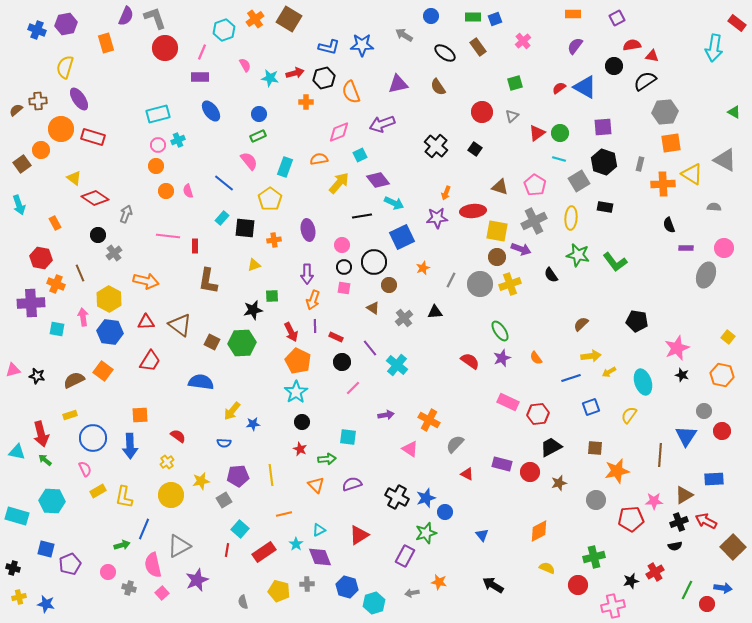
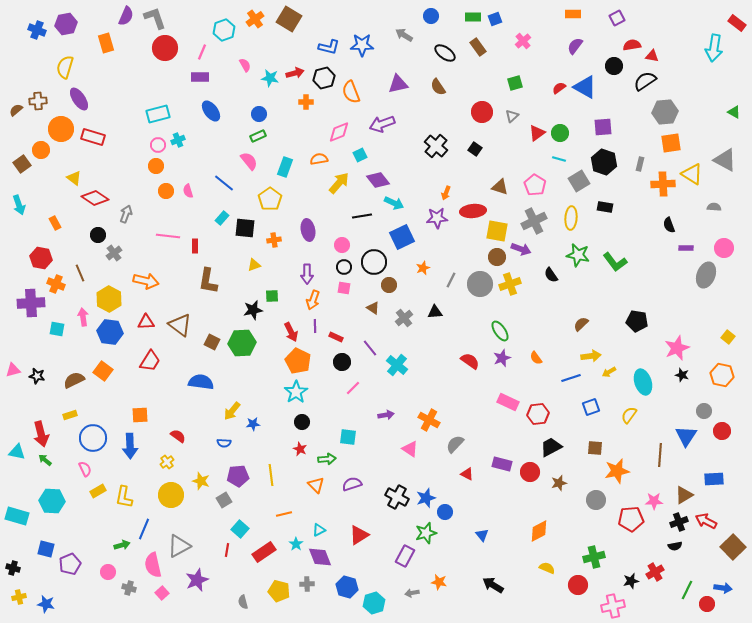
yellow star at (201, 481): rotated 30 degrees clockwise
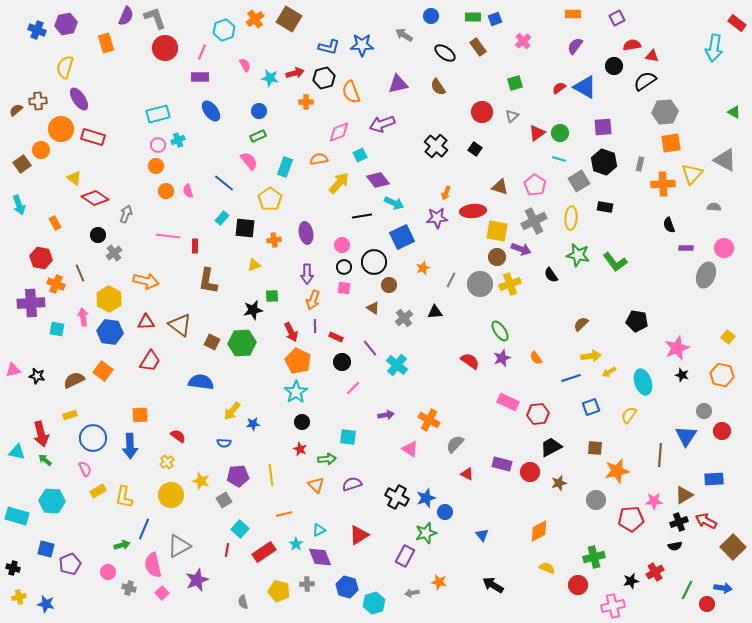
blue circle at (259, 114): moved 3 px up
yellow triangle at (692, 174): rotated 40 degrees clockwise
purple ellipse at (308, 230): moved 2 px left, 3 px down
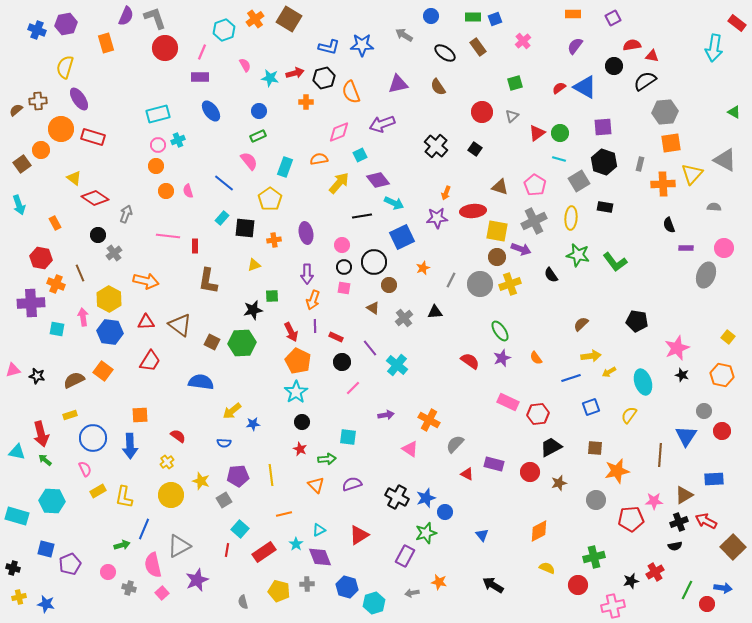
purple square at (617, 18): moved 4 px left
yellow arrow at (232, 411): rotated 12 degrees clockwise
purple rectangle at (502, 464): moved 8 px left
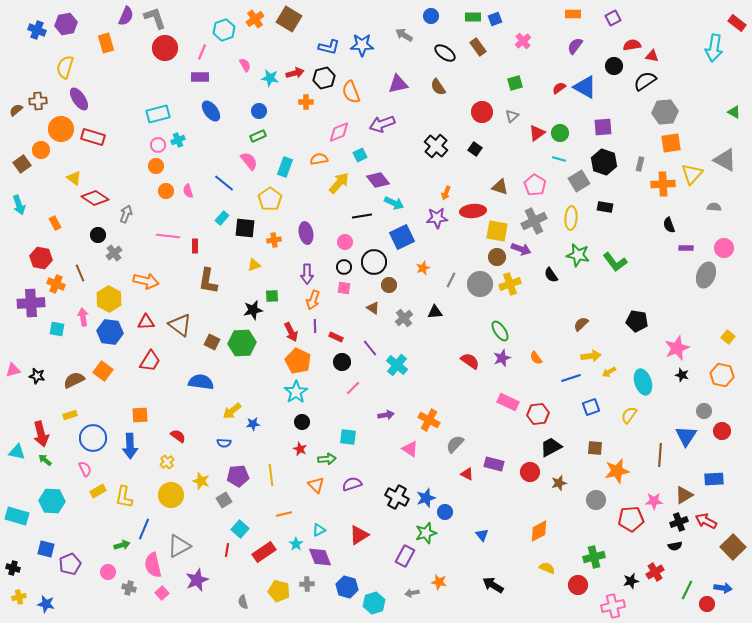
pink circle at (342, 245): moved 3 px right, 3 px up
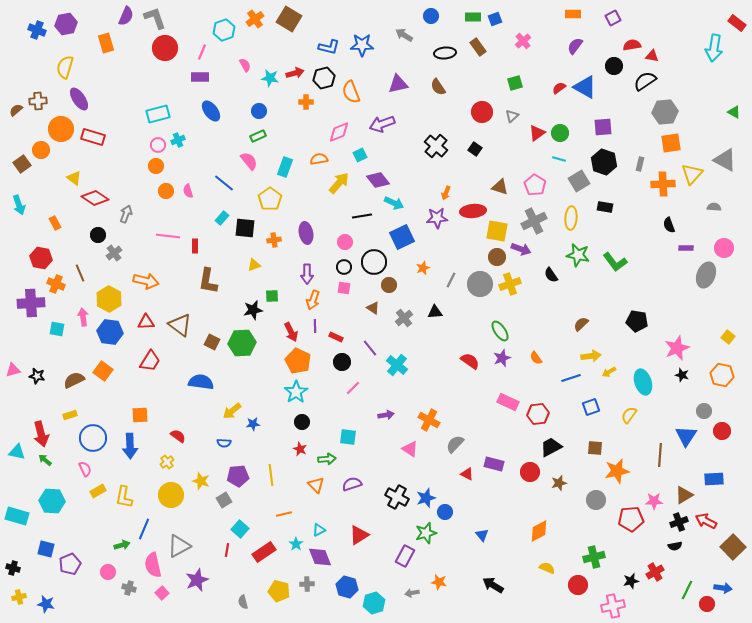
black ellipse at (445, 53): rotated 40 degrees counterclockwise
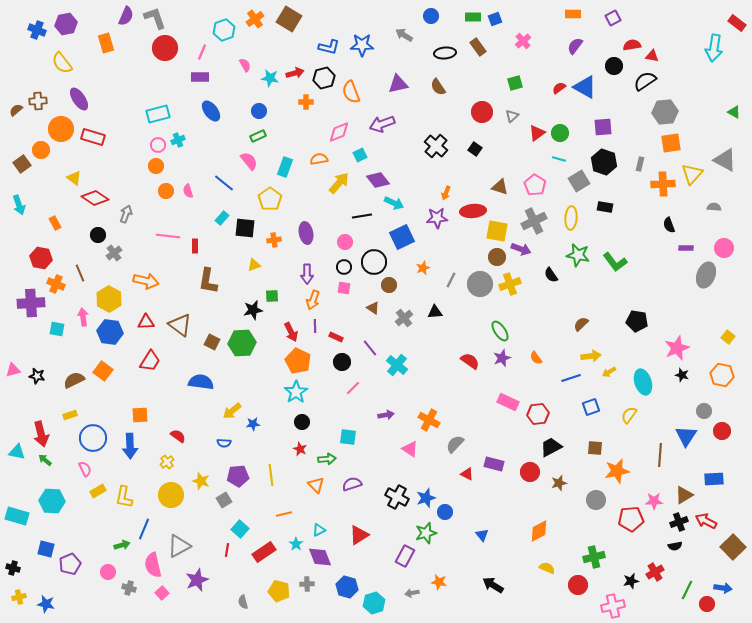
yellow semicircle at (65, 67): moved 3 px left, 4 px up; rotated 55 degrees counterclockwise
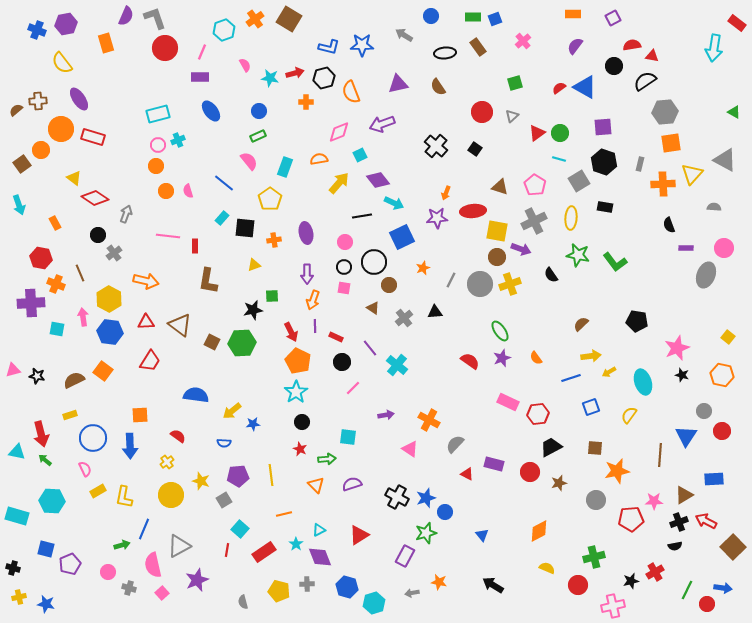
blue semicircle at (201, 382): moved 5 px left, 13 px down
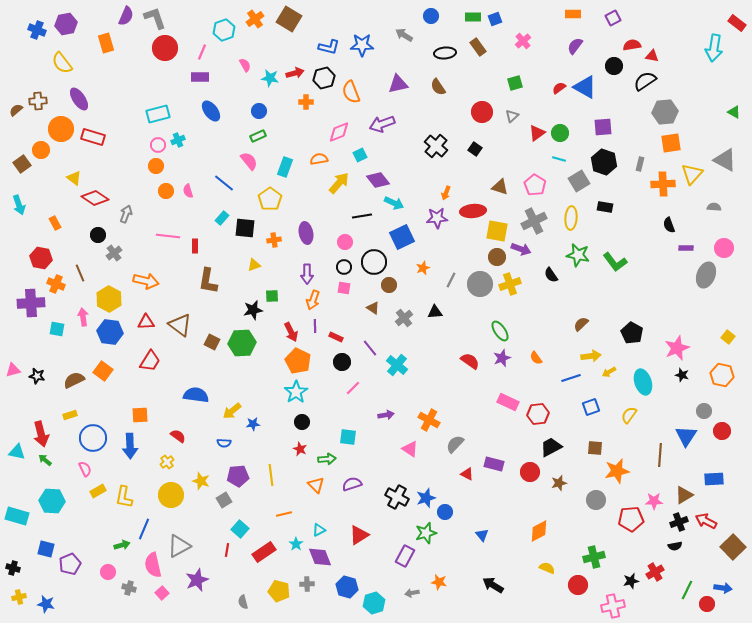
black pentagon at (637, 321): moved 5 px left, 12 px down; rotated 20 degrees clockwise
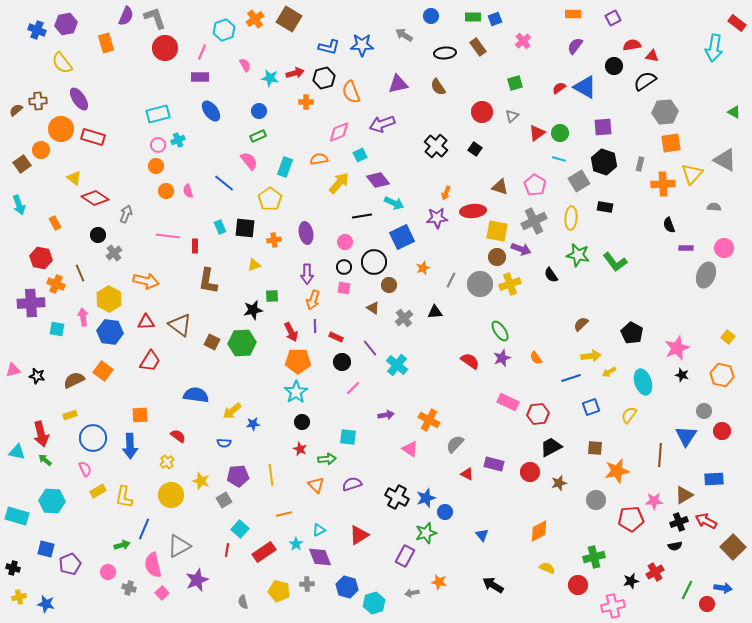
cyan rectangle at (222, 218): moved 2 px left, 9 px down; rotated 64 degrees counterclockwise
orange pentagon at (298, 361): rotated 25 degrees counterclockwise
